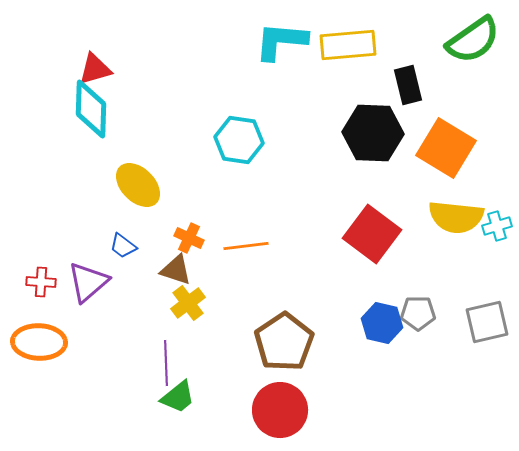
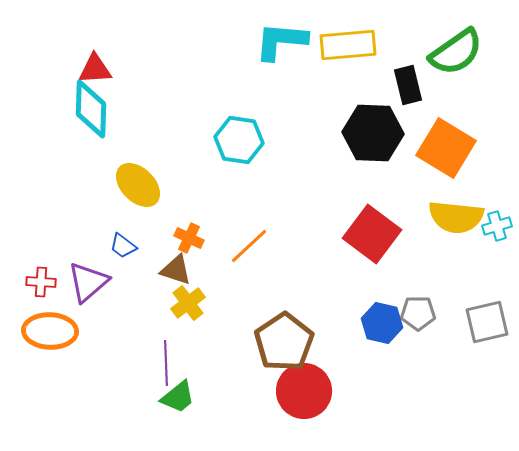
green semicircle: moved 17 px left, 12 px down
red triangle: rotated 12 degrees clockwise
orange line: moved 3 px right; rotated 36 degrees counterclockwise
orange ellipse: moved 11 px right, 11 px up
red circle: moved 24 px right, 19 px up
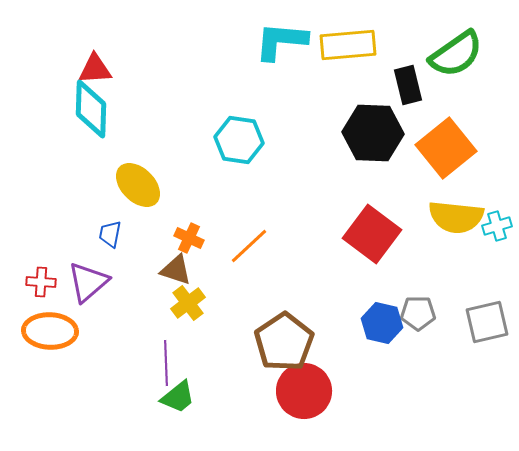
green semicircle: moved 2 px down
orange square: rotated 20 degrees clockwise
blue trapezoid: moved 13 px left, 12 px up; rotated 64 degrees clockwise
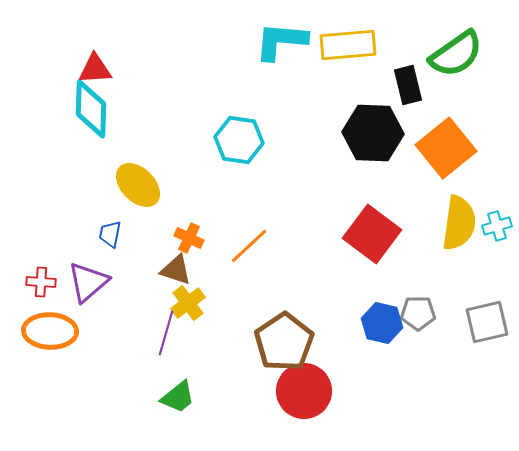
yellow semicircle: moved 3 px right, 6 px down; rotated 88 degrees counterclockwise
purple line: moved 30 px up; rotated 18 degrees clockwise
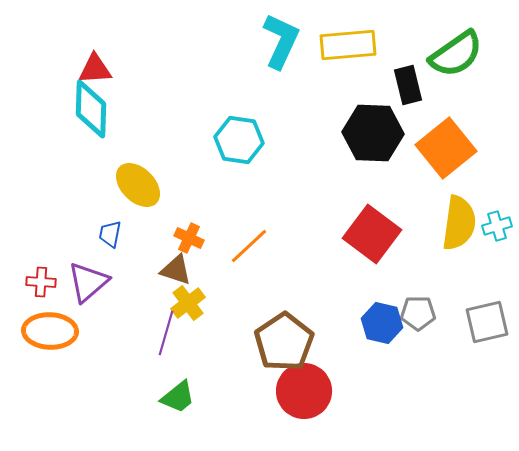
cyan L-shape: rotated 110 degrees clockwise
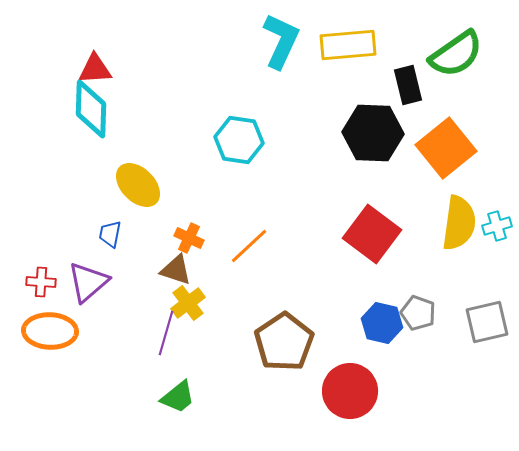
gray pentagon: rotated 20 degrees clockwise
red circle: moved 46 px right
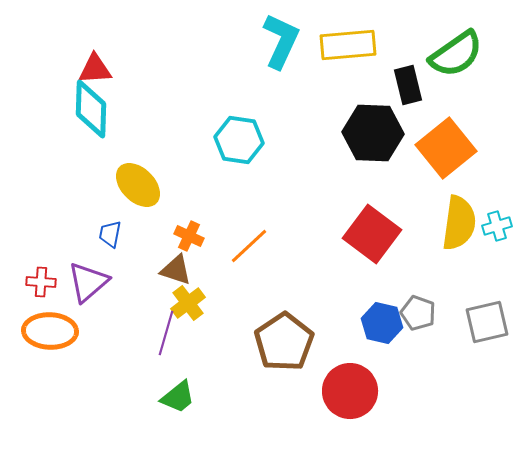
orange cross: moved 2 px up
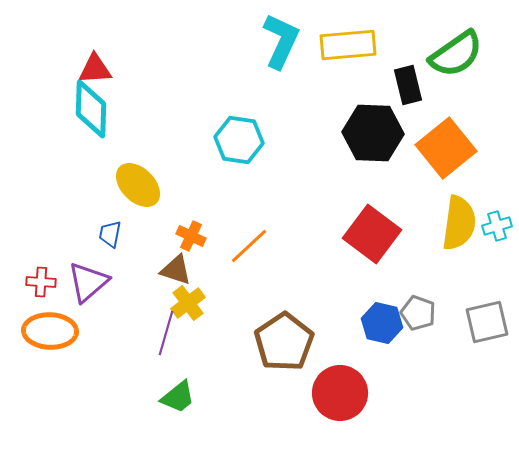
orange cross: moved 2 px right
red circle: moved 10 px left, 2 px down
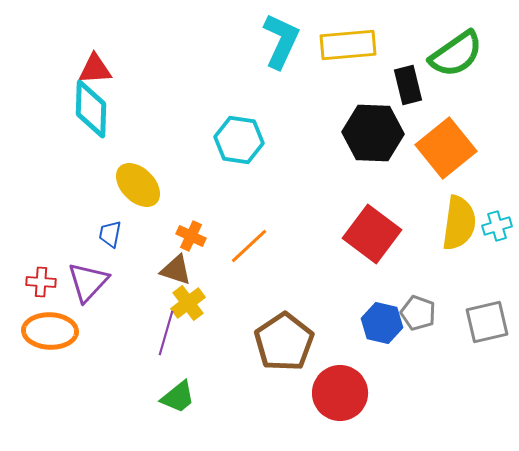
purple triangle: rotated 6 degrees counterclockwise
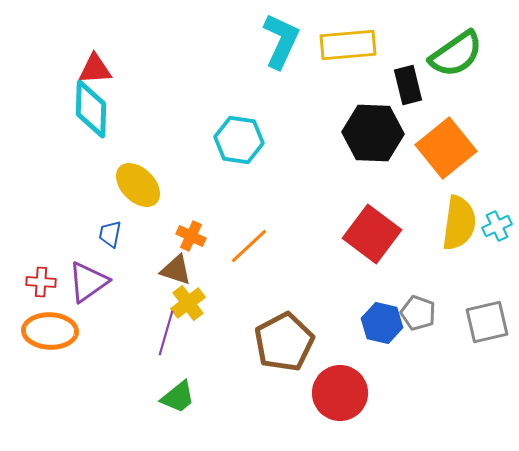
cyan cross: rotated 8 degrees counterclockwise
purple triangle: rotated 12 degrees clockwise
brown pentagon: rotated 6 degrees clockwise
